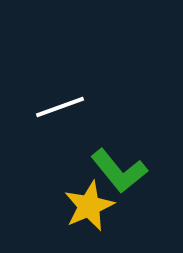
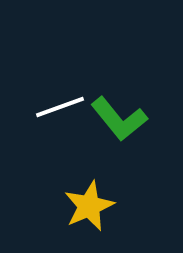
green L-shape: moved 52 px up
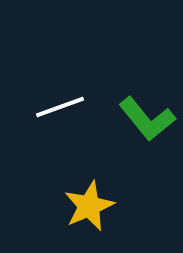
green L-shape: moved 28 px right
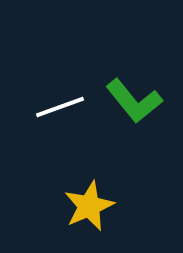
green L-shape: moved 13 px left, 18 px up
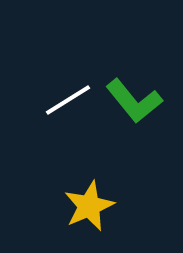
white line: moved 8 px right, 7 px up; rotated 12 degrees counterclockwise
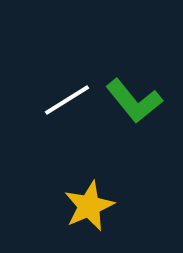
white line: moved 1 px left
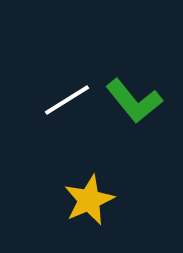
yellow star: moved 6 px up
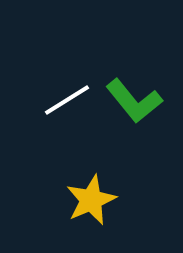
yellow star: moved 2 px right
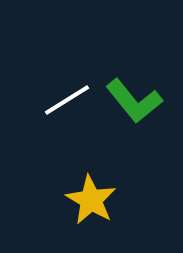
yellow star: rotated 18 degrees counterclockwise
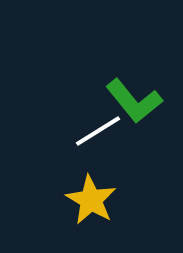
white line: moved 31 px right, 31 px down
